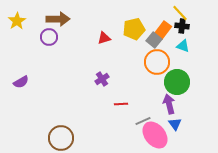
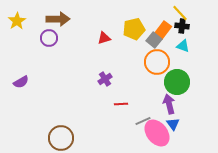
purple circle: moved 1 px down
purple cross: moved 3 px right
blue triangle: moved 2 px left
pink ellipse: moved 2 px right, 2 px up
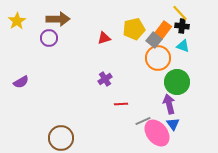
orange circle: moved 1 px right, 4 px up
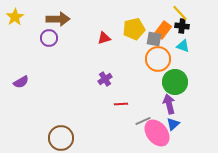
yellow star: moved 2 px left, 4 px up
gray square: moved 1 px up; rotated 28 degrees counterclockwise
orange circle: moved 1 px down
green circle: moved 2 px left
blue triangle: rotated 24 degrees clockwise
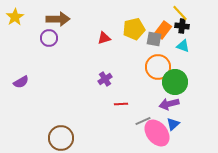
orange circle: moved 8 px down
purple arrow: rotated 90 degrees counterclockwise
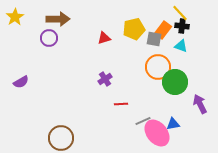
cyan triangle: moved 2 px left
purple arrow: moved 31 px right; rotated 78 degrees clockwise
blue triangle: rotated 32 degrees clockwise
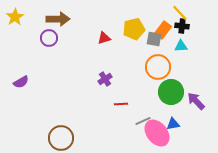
cyan triangle: rotated 24 degrees counterclockwise
green circle: moved 4 px left, 10 px down
purple arrow: moved 4 px left, 3 px up; rotated 18 degrees counterclockwise
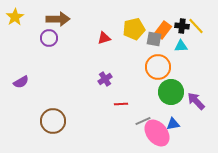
yellow line: moved 16 px right, 13 px down
brown circle: moved 8 px left, 17 px up
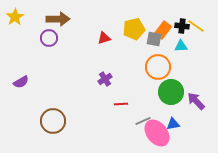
yellow line: rotated 12 degrees counterclockwise
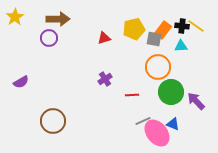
red line: moved 11 px right, 9 px up
blue triangle: rotated 32 degrees clockwise
